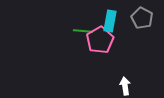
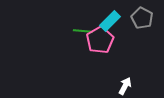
cyan rectangle: rotated 35 degrees clockwise
white arrow: rotated 36 degrees clockwise
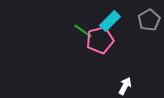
gray pentagon: moved 7 px right, 2 px down; rotated 15 degrees clockwise
green line: rotated 30 degrees clockwise
pink pentagon: rotated 16 degrees clockwise
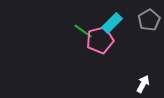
cyan rectangle: moved 2 px right, 2 px down
white arrow: moved 18 px right, 2 px up
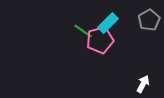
cyan rectangle: moved 4 px left
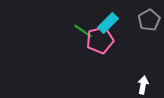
white arrow: moved 1 px down; rotated 18 degrees counterclockwise
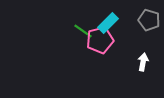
gray pentagon: rotated 25 degrees counterclockwise
white arrow: moved 23 px up
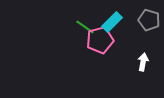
cyan rectangle: moved 4 px right, 1 px up
green line: moved 2 px right, 4 px up
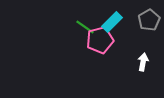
gray pentagon: rotated 25 degrees clockwise
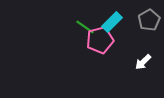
white arrow: rotated 144 degrees counterclockwise
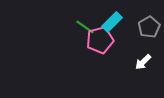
gray pentagon: moved 7 px down
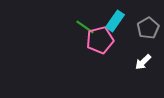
cyan rectangle: moved 3 px right, 1 px up; rotated 10 degrees counterclockwise
gray pentagon: moved 1 px left, 1 px down
